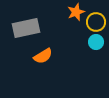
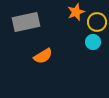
yellow circle: moved 1 px right
gray rectangle: moved 6 px up
cyan circle: moved 3 px left
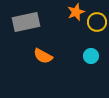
cyan circle: moved 2 px left, 14 px down
orange semicircle: rotated 60 degrees clockwise
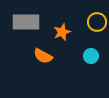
orange star: moved 14 px left, 20 px down
gray rectangle: rotated 12 degrees clockwise
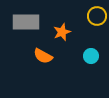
yellow circle: moved 6 px up
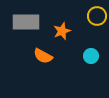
orange star: moved 1 px up
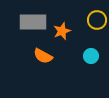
yellow circle: moved 4 px down
gray rectangle: moved 7 px right
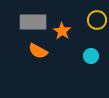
orange star: rotated 18 degrees counterclockwise
orange semicircle: moved 5 px left, 5 px up
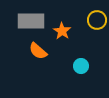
gray rectangle: moved 2 px left, 1 px up
orange semicircle: rotated 12 degrees clockwise
cyan circle: moved 10 px left, 10 px down
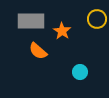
yellow circle: moved 1 px up
cyan circle: moved 1 px left, 6 px down
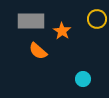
cyan circle: moved 3 px right, 7 px down
